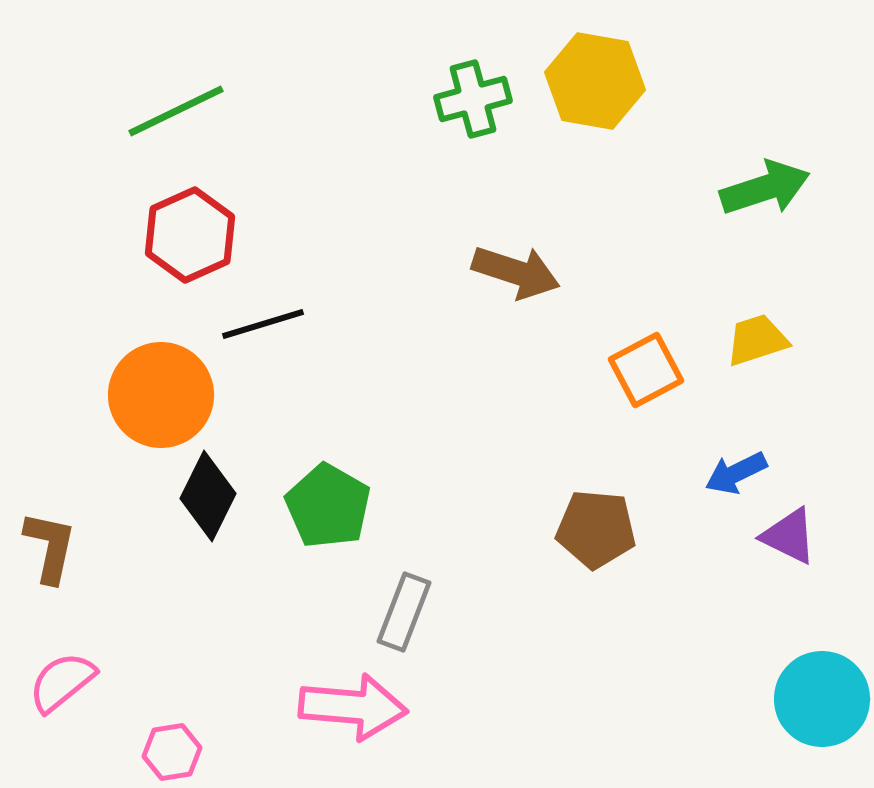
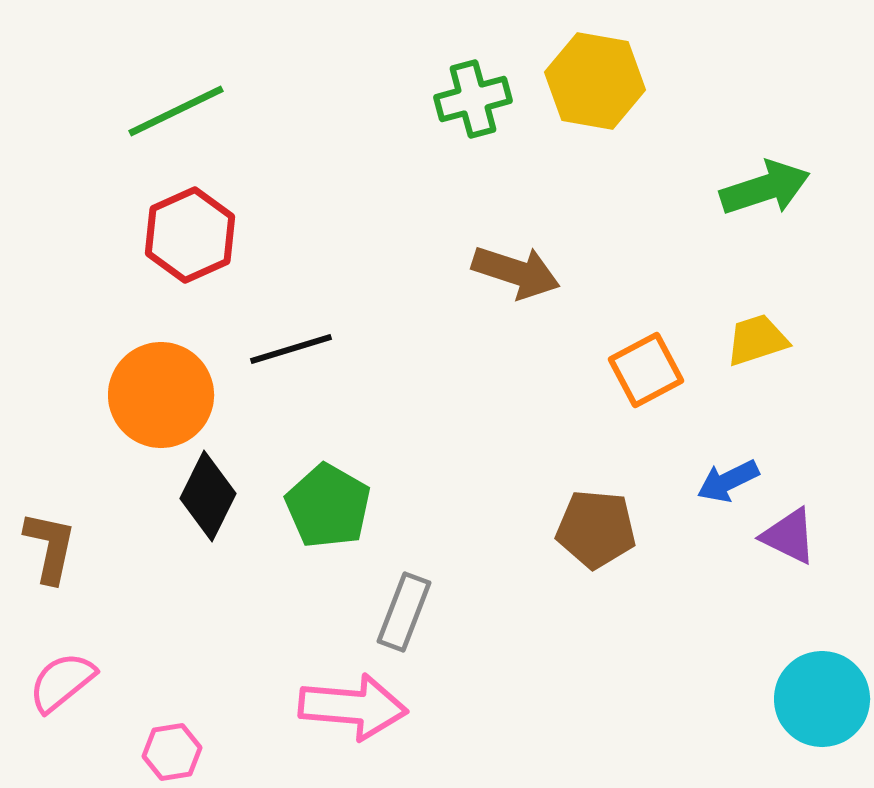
black line: moved 28 px right, 25 px down
blue arrow: moved 8 px left, 8 px down
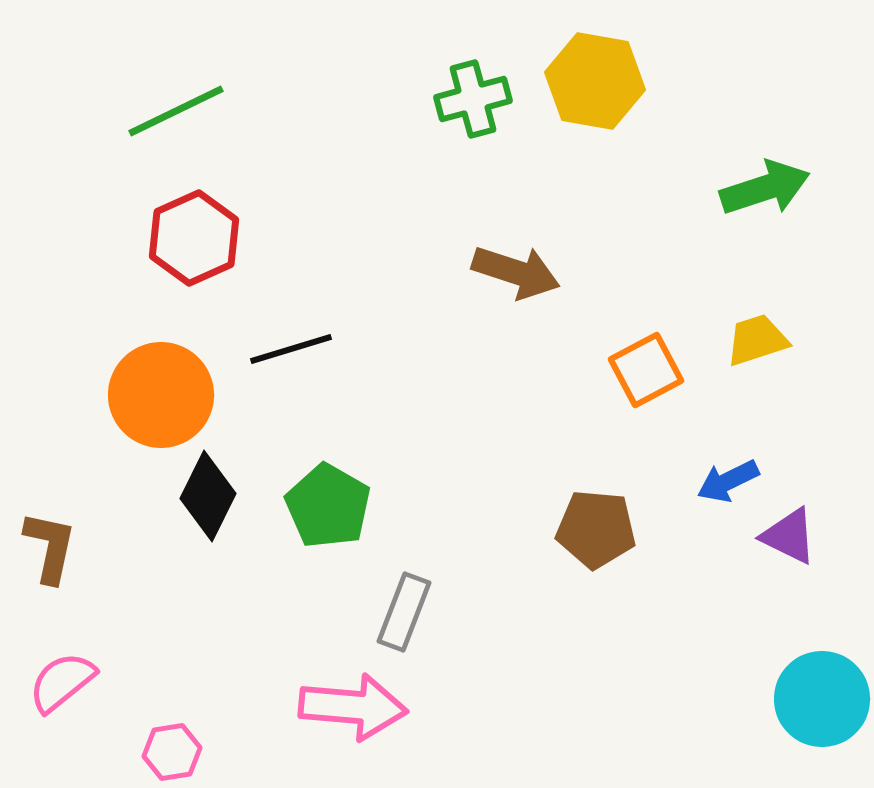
red hexagon: moved 4 px right, 3 px down
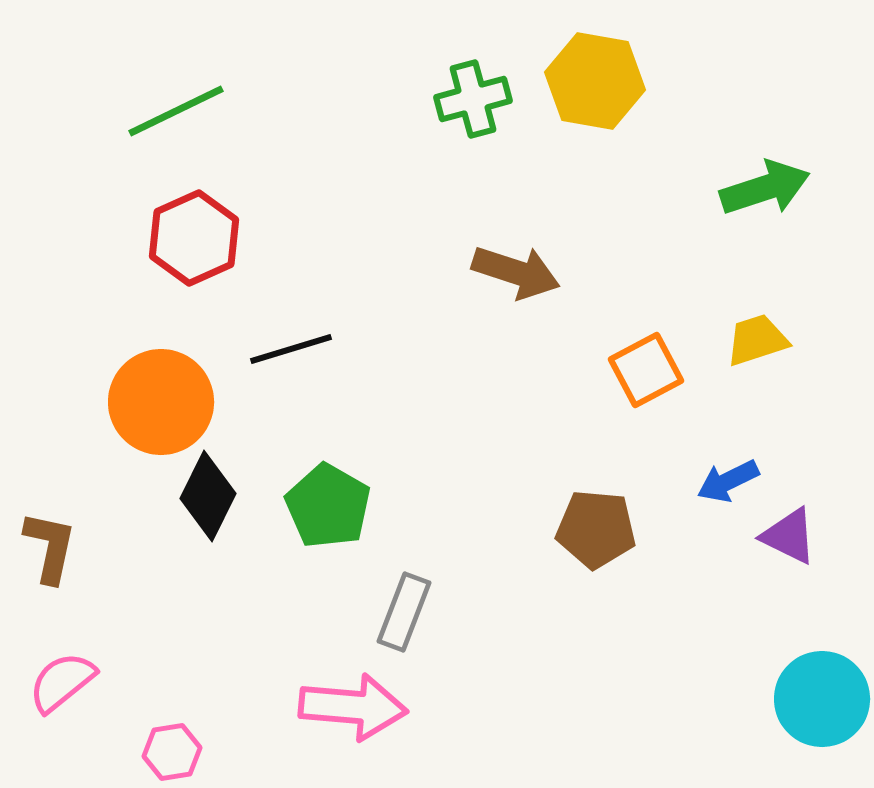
orange circle: moved 7 px down
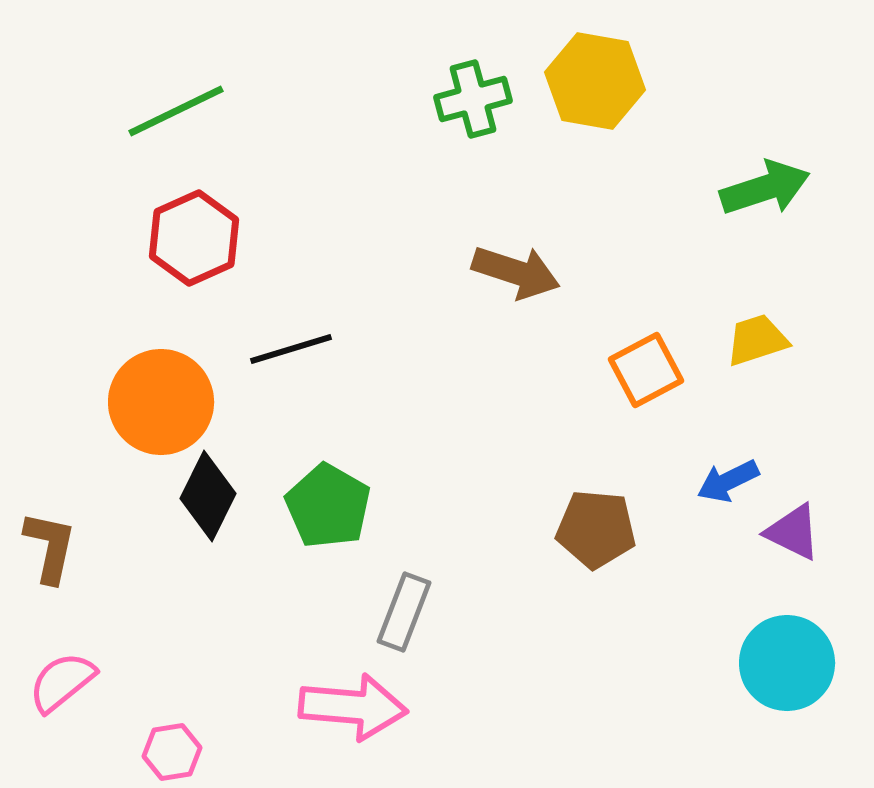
purple triangle: moved 4 px right, 4 px up
cyan circle: moved 35 px left, 36 px up
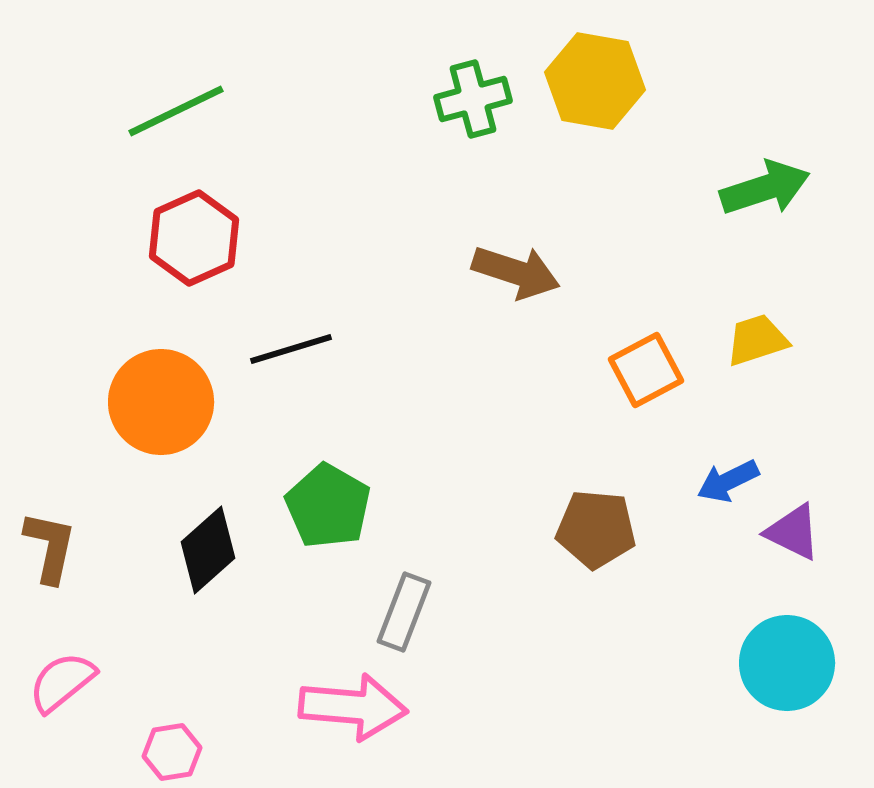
black diamond: moved 54 px down; rotated 22 degrees clockwise
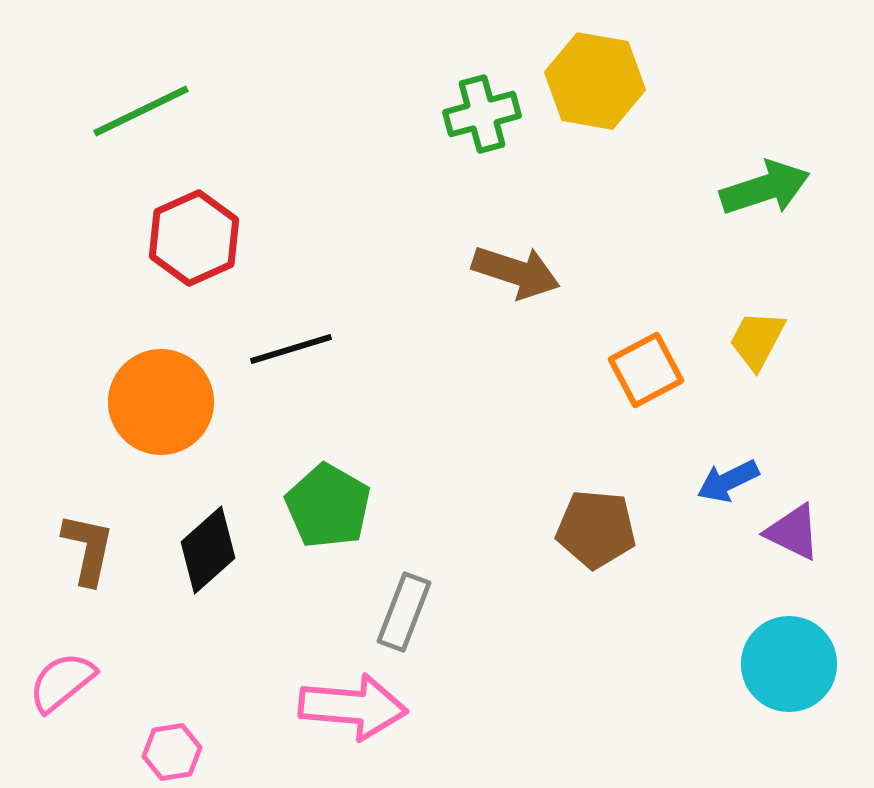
green cross: moved 9 px right, 15 px down
green line: moved 35 px left
yellow trapezoid: rotated 44 degrees counterclockwise
brown L-shape: moved 38 px right, 2 px down
cyan circle: moved 2 px right, 1 px down
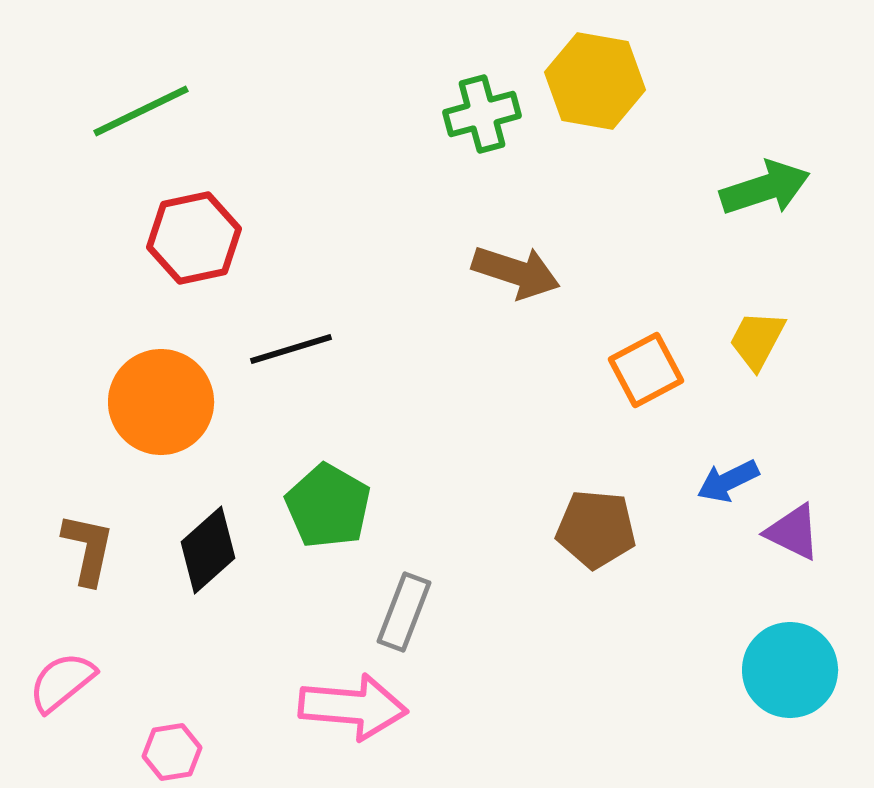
red hexagon: rotated 12 degrees clockwise
cyan circle: moved 1 px right, 6 px down
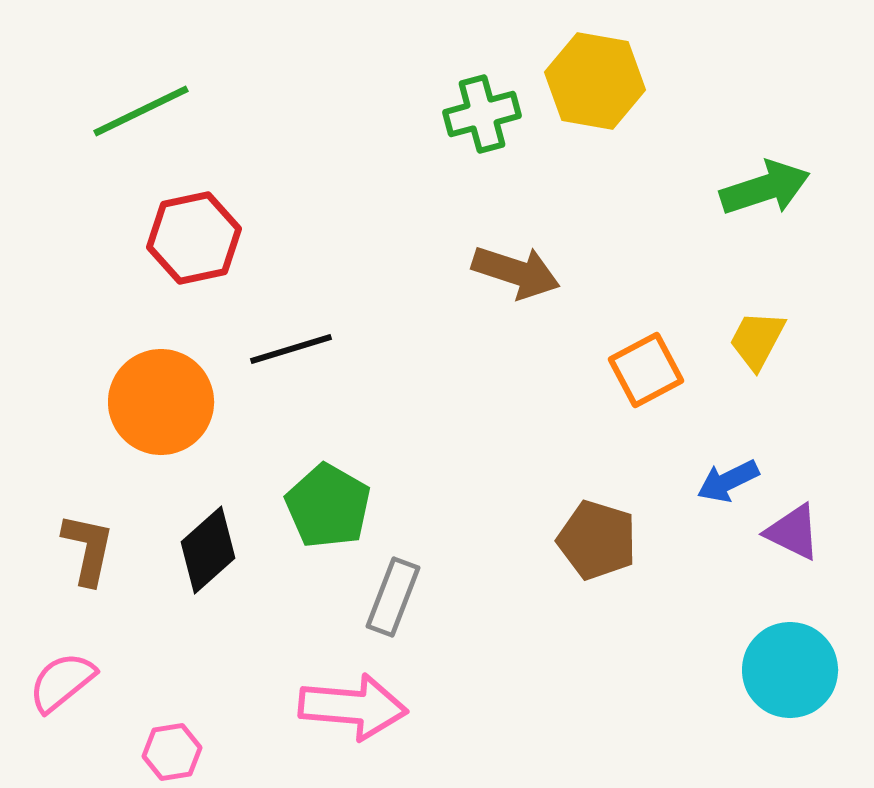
brown pentagon: moved 1 px right, 11 px down; rotated 12 degrees clockwise
gray rectangle: moved 11 px left, 15 px up
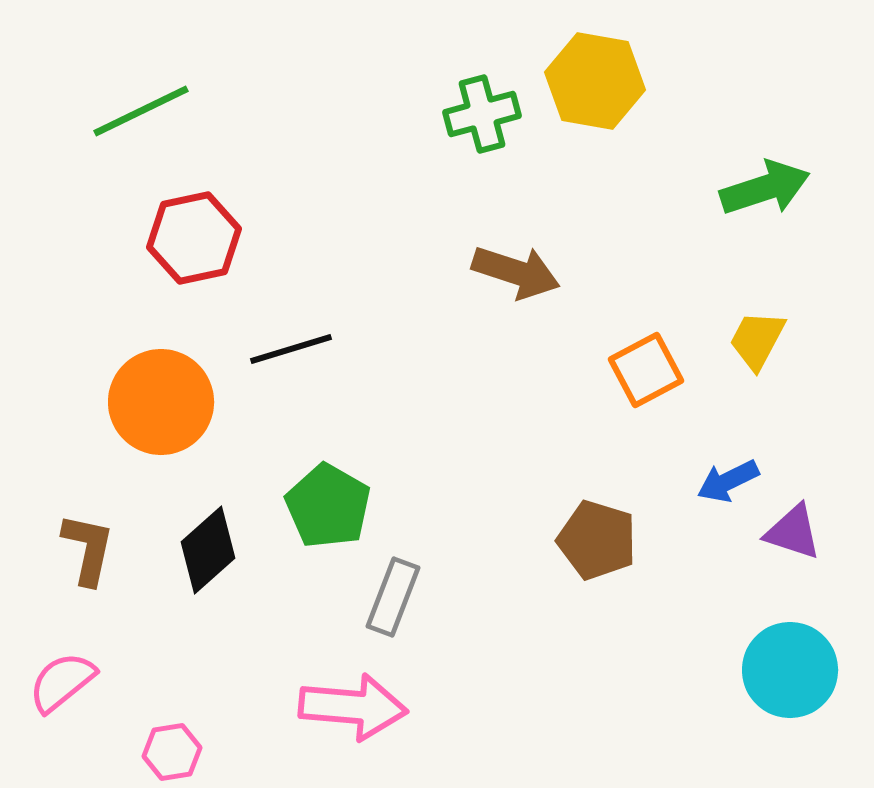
purple triangle: rotated 8 degrees counterclockwise
